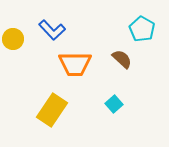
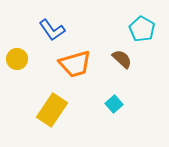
blue L-shape: rotated 8 degrees clockwise
yellow circle: moved 4 px right, 20 px down
orange trapezoid: rotated 16 degrees counterclockwise
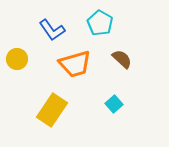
cyan pentagon: moved 42 px left, 6 px up
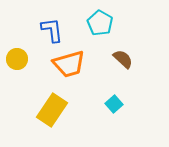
blue L-shape: rotated 152 degrees counterclockwise
brown semicircle: moved 1 px right
orange trapezoid: moved 6 px left
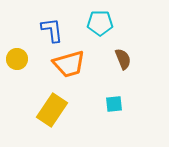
cyan pentagon: rotated 30 degrees counterclockwise
brown semicircle: rotated 25 degrees clockwise
cyan square: rotated 36 degrees clockwise
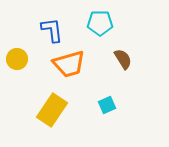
brown semicircle: rotated 10 degrees counterclockwise
cyan square: moved 7 px left, 1 px down; rotated 18 degrees counterclockwise
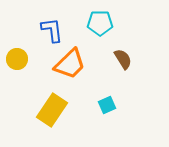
orange trapezoid: moved 1 px right; rotated 28 degrees counterclockwise
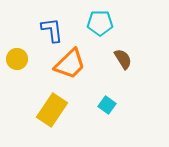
cyan square: rotated 30 degrees counterclockwise
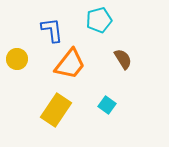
cyan pentagon: moved 1 px left, 3 px up; rotated 15 degrees counterclockwise
orange trapezoid: rotated 8 degrees counterclockwise
yellow rectangle: moved 4 px right
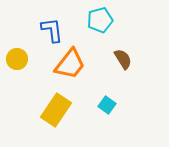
cyan pentagon: moved 1 px right
